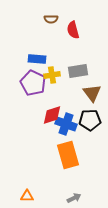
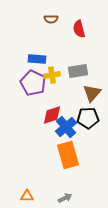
red semicircle: moved 6 px right, 1 px up
brown triangle: rotated 18 degrees clockwise
black pentagon: moved 2 px left, 2 px up
blue cross: moved 3 px down; rotated 30 degrees clockwise
gray arrow: moved 9 px left
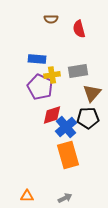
purple pentagon: moved 7 px right, 4 px down
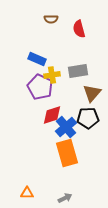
blue rectangle: rotated 18 degrees clockwise
orange rectangle: moved 1 px left, 2 px up
orange triangle: moved 3 px up
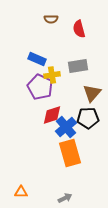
gray rectangle: moved 5 px up
orange rectangle: moved 3 px right
orange triangle: moved 6 px left, 1 px up
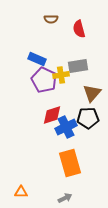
yellow cross: moved 9 px right
purple pentagon: moved 4 px right, 7 px up
blue cross: rotated 15 degrees clockwise
orange rectangle: moved 10 px down
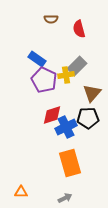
blue rectangle: rotated 12 degrees clockwise
gray rectangle: moved 1 px left; rotated 36 degrees counterclockwise
yellow cross: moved 5 px right
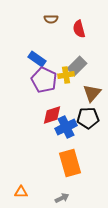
gray arrow: moved 3 px left
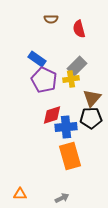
yellow cross: moved 5 px right, 4 px down
brown triangle: moved 5 px down
black pentagon: moved 3 px right
blue cross: rotated 20 degrees clockwise
orange rectangle: moved 7 px up
orange triangle: moved 1 px left, 2 px down
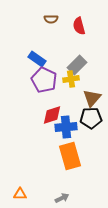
red semicircle: moved 3 px up
gray rectangle: moved 1 px up
